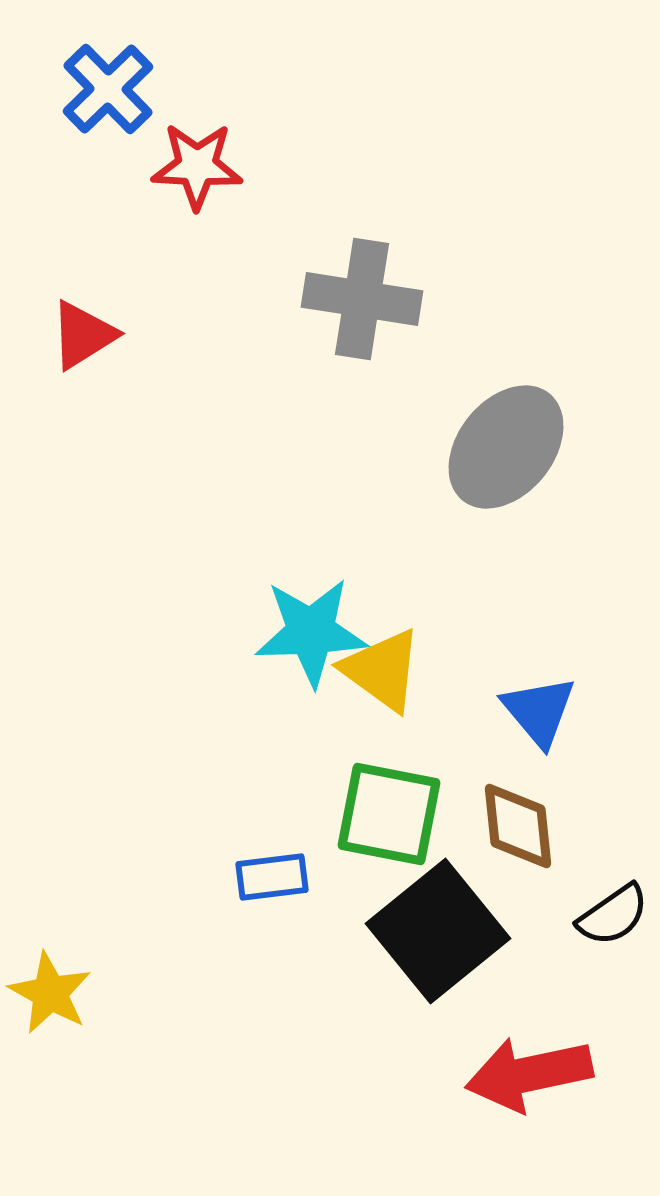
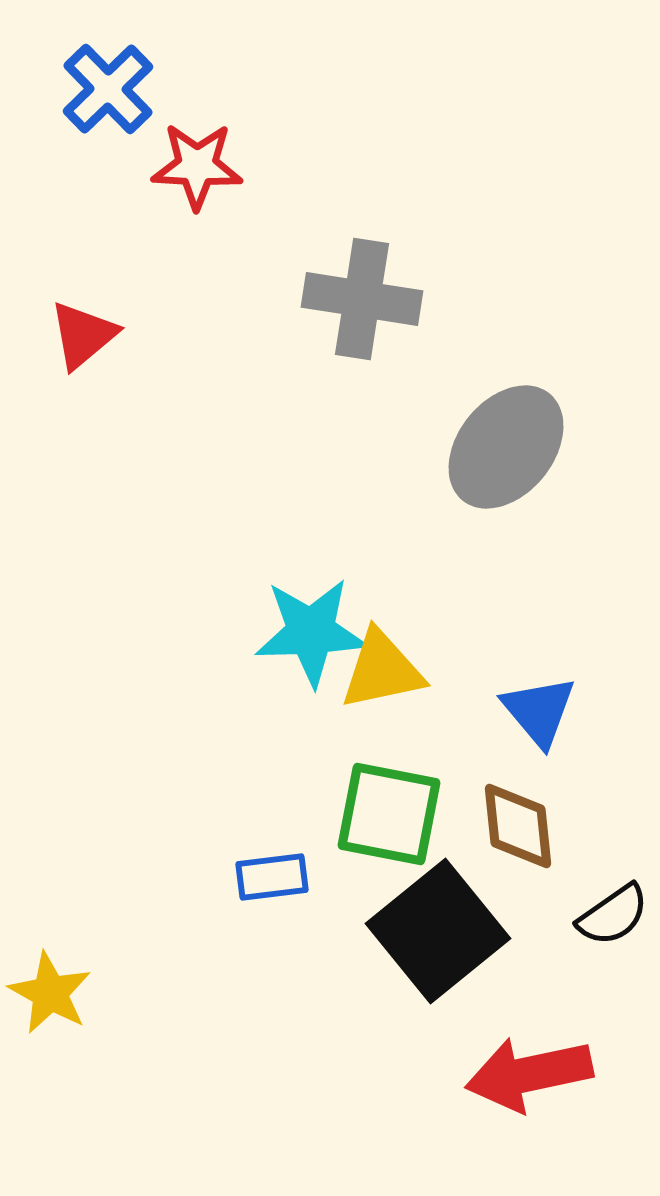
red triangle: rotated 8 degrees counterclockwise
yellow triangle: rotated 48 degrees counterclockwise
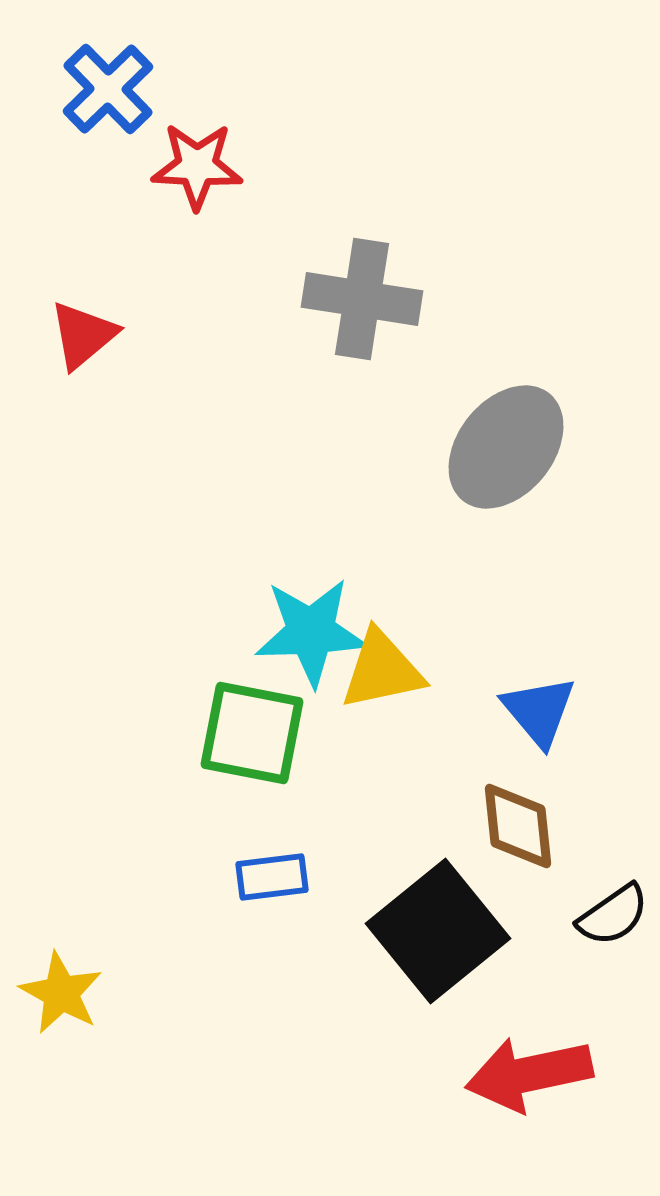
green square: moved 137 px left, 81 px up
yellow star: moved 11 px right
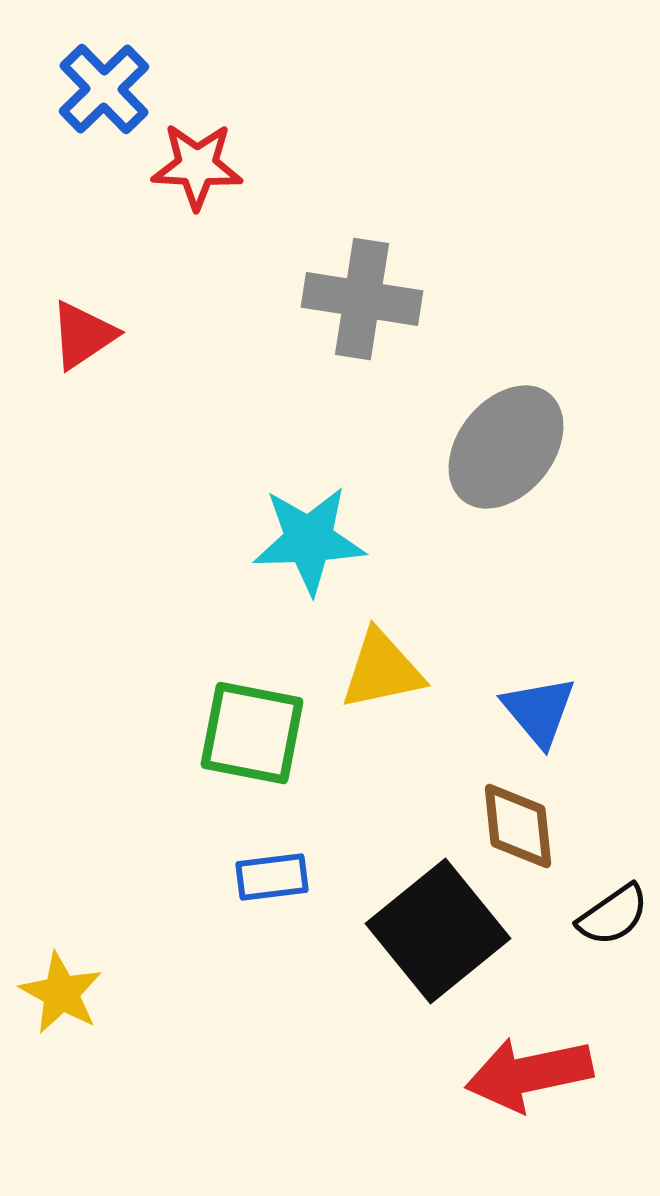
blue cross: moved 4 px left
red triangle: rotated 6 degrees clockwise
cyan star: moved 2 px left, 92 px up
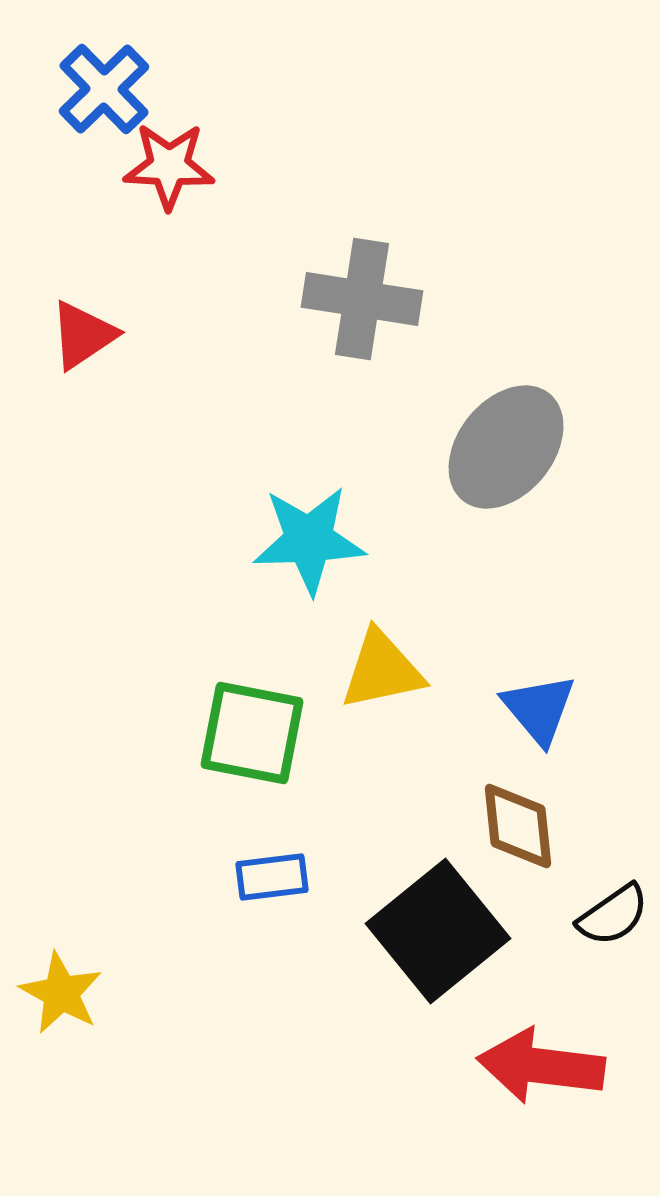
red star: moved 28 px left
blue triangle: moved 2 px up
red arrow: moved 12 px right, 8 px up; rotated 19 degrees clockwise
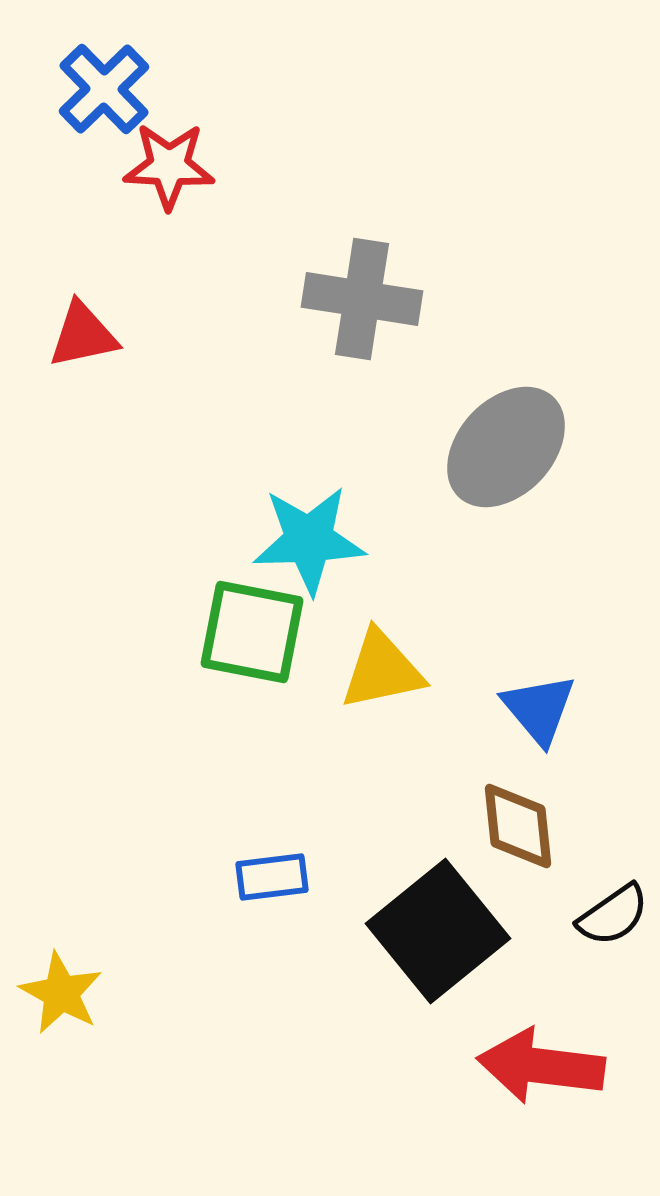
red triangle: rotated 22 degrees clockwise
gray ellipse: rotated 4 degrees clockwise
green square: moved 101 px up
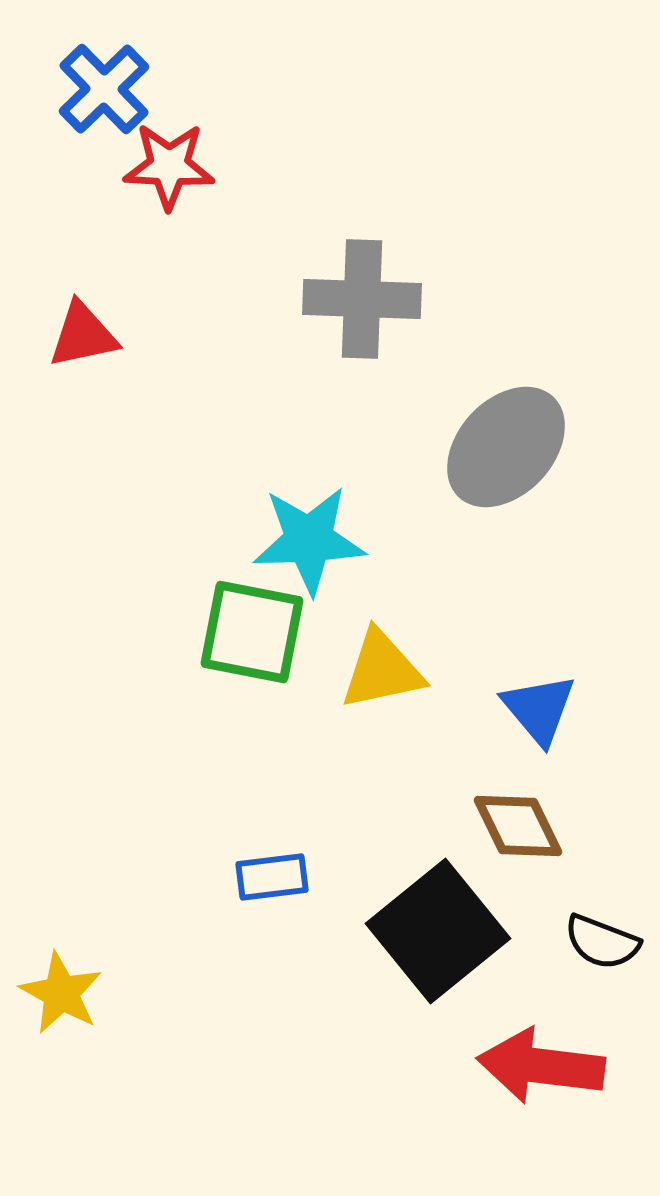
gray cross: rotated 7 degrees counterclockwise
brown diamond: rotated 20 degrees counterclockwise
black semicircle: moved 11 px left, 27 px down; rotated 56 degrees clockwise
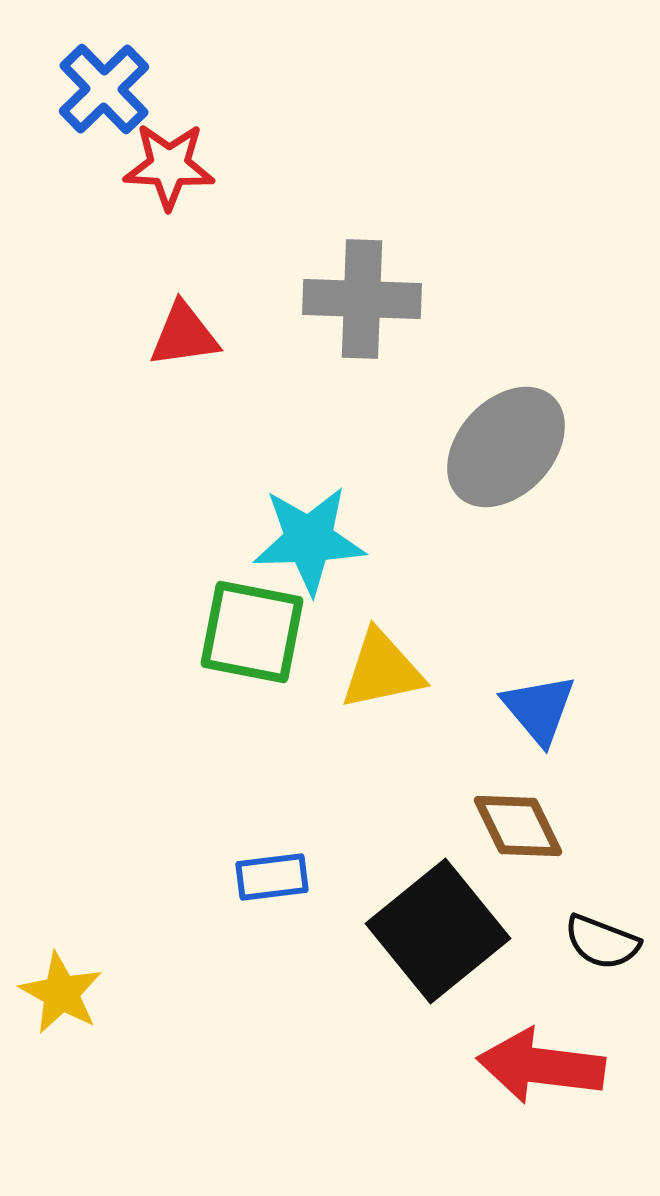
red triangle: moved 101 px right; rotated 4 degrees clockwise
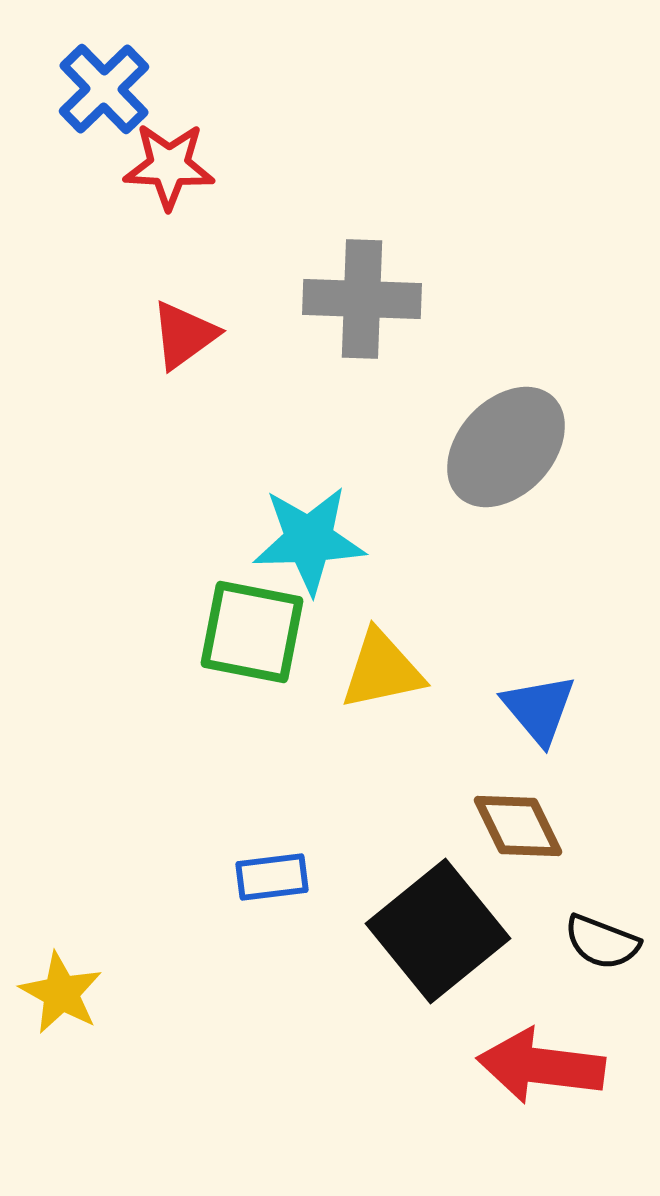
red triangle: rotated 28 degrees counterclockwise
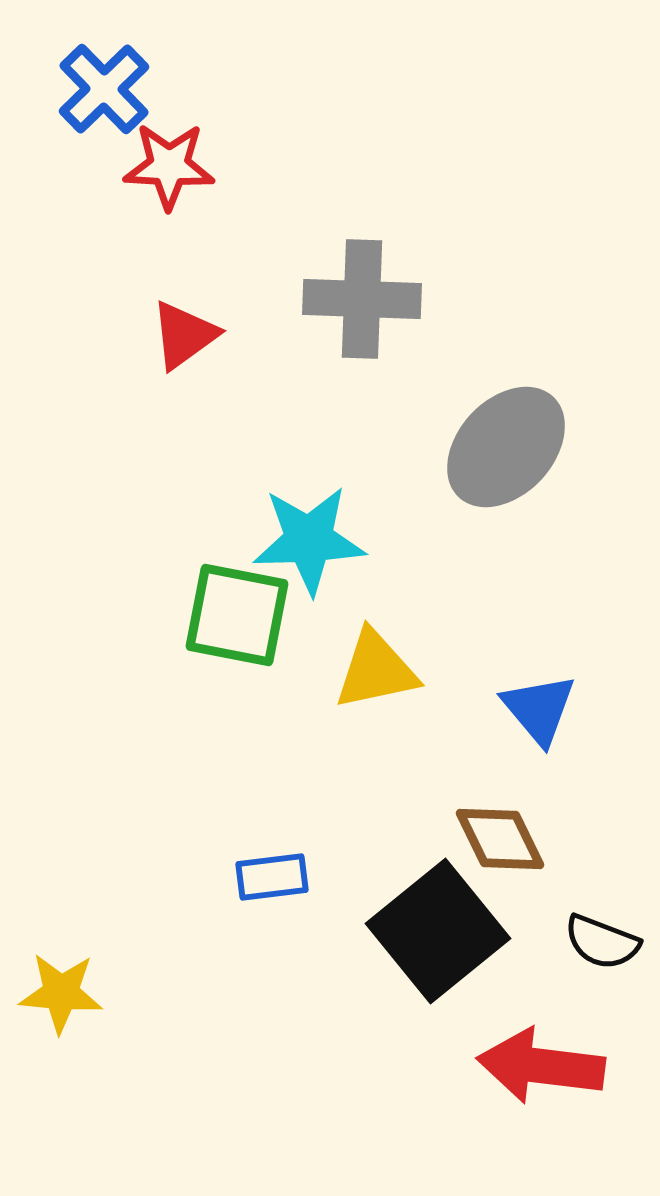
green square: moved 15 px left, 17 px up
yellow triangle: moved 6 px left
brown diamond: moved 18 px left, 13 px down
yellow star: rotated 24 degrees counterclockwise
